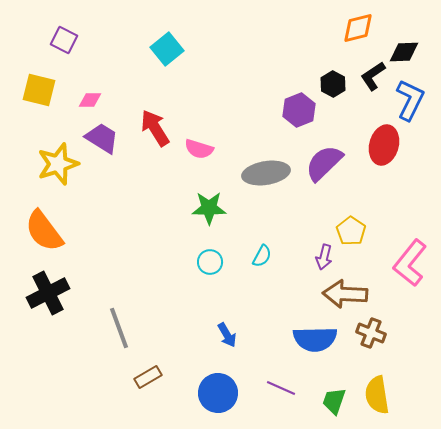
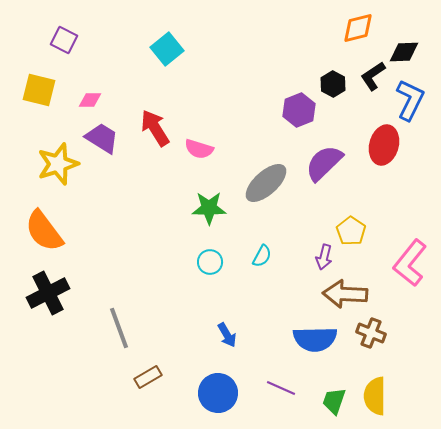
gray ellipse: moved 10 px down; rotated 33 degrees counterclockwise
yellow semicircle: moved 2 px left, 1 px down; rotated 9 degrees clockwise
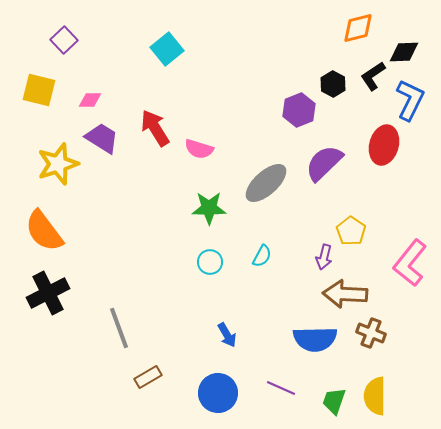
purple square: rotated 20 degrees clockwise
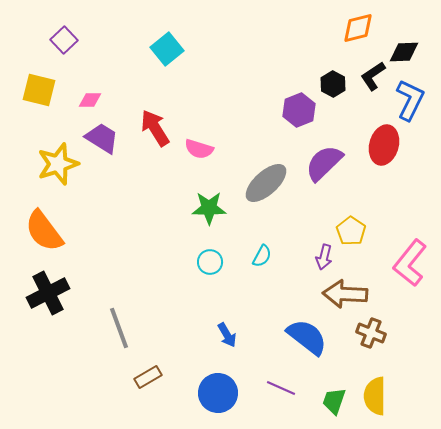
blue semicircle: moved 8 px left, 2 px up; rotated 141 degrees counterclockwise
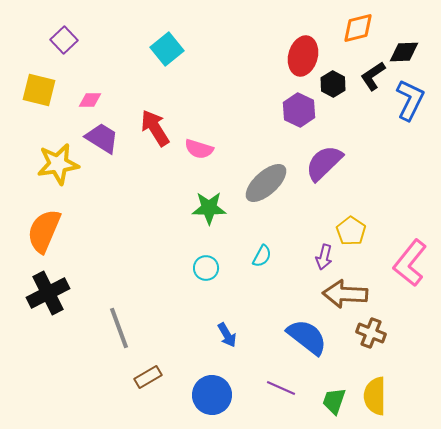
purple hexagon: rotated 12 degrees counterclockwise
red ellipse: moved 81 px left, 89 px up
yellow star: rotated 9 degrees clockwise
orange semicircle: rotated 60 degrees clockwise
cyan circle: moved 4 px left, 6 px down
blue circle: moved 6 px left, 2 px down
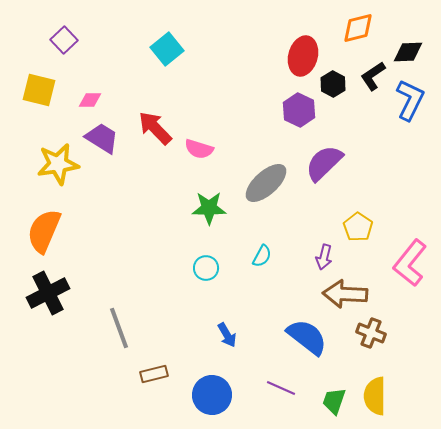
black diamond: moved 4 px right
red arrow: rotated 12 degrees counterclockwise
yellow pentagon: moved 7 px right, 4 px up
brown rectangle: moved 6 px right, 3 px up; rotated 16 degrees clockwise
